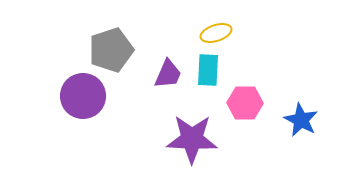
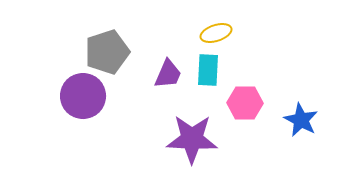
gray pentagon: moved 4 px left, 2 px down
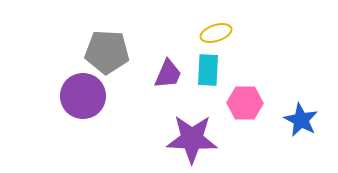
gray pentagon: rotated 21 degrees clockwise
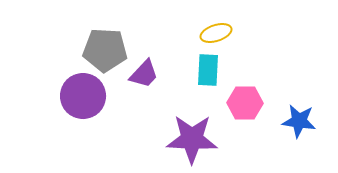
gray pentagon: moved 2 px left, 2 px up
purple trapezoid: moved 24 px left; rotated 20 degrees clockwise
blue star: moved 2 px left, 1 px down; rotated 20 degrees counterclockwise
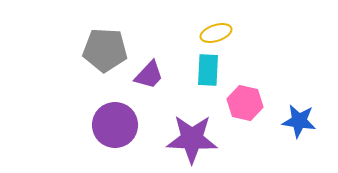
purple trapezoid: moved 5 px right, 1 px down
purple circle: moved 32 px right, 29 px down
pink hexagon: rotated 12 degrees clockwise
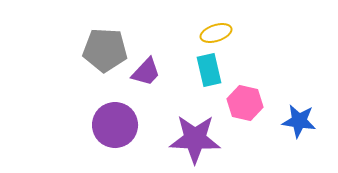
cyan rectangle: moved 1 px right; rotated 16 degrees counterclockwise
purple trapezoid: moved 3 px left, 3 px up
purple star: moved 3 px right
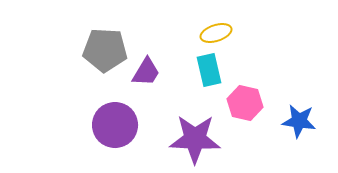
purple trapezoid: rotated 12 degrees counterclockwise
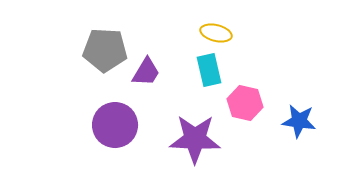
yellow ellipse: rotated 32 degrees clockwise
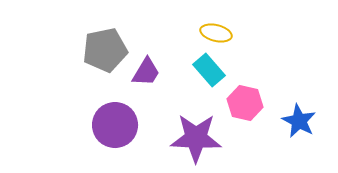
gray pentagon: rotated 15 degrees counterclockwise
cyan rectangle: rotated 28 degrees counterclockwise
blue star: rotated 20 degrees clockwise
purple star: moved 1 px right, 1 px up
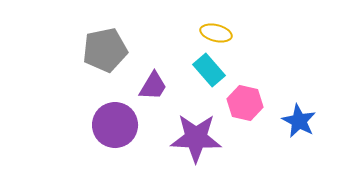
purple trapezoid: moved 7 px right, 14 px down
